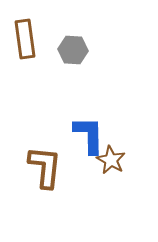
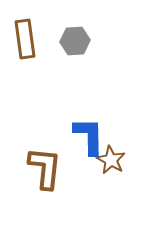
gray hexagon: moved 2 px right, 9 px up; rotated 8 degrees counterclockwise
blue L-shape: moved 1 px down
brown L-shape: moved 1 px down
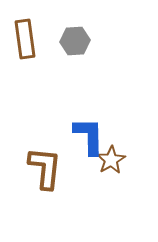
brown star: rotated 12 degrees clockwise
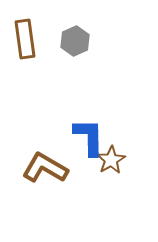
gray hexagon: rotated 20 degrees counterclockwise
blue L-shape: moved 1 px down
brown L-shape: rotated 66 degrees counterclockwise
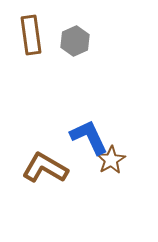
brown rectangle: moved 6 px right, 4 px up
blue L-shape: rotated 24 degrees counterclockwise
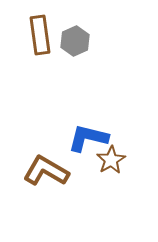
brown rectangle: moved 9 px right
blue L-shape: moved 1 px left, 1 px down; rotated 51 degrees counterclockwise
brown L-shape: moved 1 px right, 3 px down
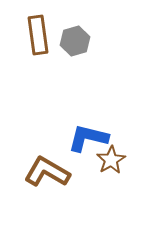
brown rectangle: moved 2 px left
gray hexagon: rotated 8 degrees clockwise
brown L-shape: moved 1 px right, 1 px down
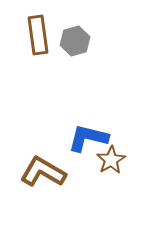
brown L-shape: moved 4 px left
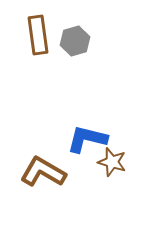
blue L-shape: moved 1 px left, 1 px down
brown star: moved 1 px right, 2 px down; rotated 24 degrees counterclockwise
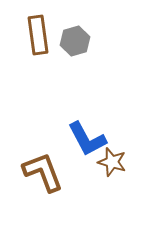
blue L-shape: rotated 132 degrees counterclockwise
brown L-shape: rotated 39 degrees clockwise
